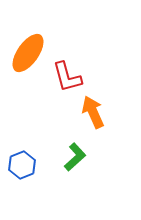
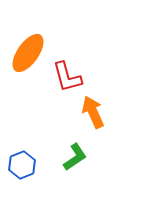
green L-shape: rotated 8 degrees clockwise
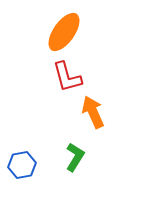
orange ellipse: moved 36 px right, 21 px up
green L-shape: rotated 24 degrees counterclockwise
blue hexagon: rotated 12 degrees clockwise
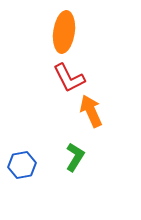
orange ellipse: rotated 27 degrees counterclockwise
red L-shape: moved 2 px right, 1 px down; rotated 12 degrees counterclockwise
orange arrow: moved 2 px left, 1 px up
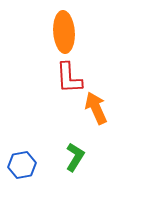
orange ellipse: rotated 12 degrees counterclockwise
red L-shape: rotated 24 degrees clockwise
orange arrow: moved 5 px right, 3 px up
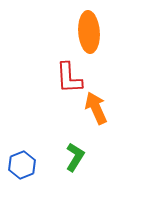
orange ellipse: moved 25 px right
blue hexagon: rotated 12 degrees counterclockwise
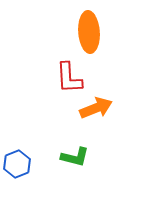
orange arrow: rotated 92 degrees clockwise
green L-shape: rotated 72 degrees clockwise
blue hexagon: moved 5 px left, 1 px up
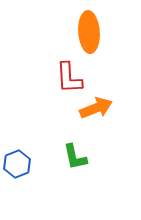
green L-shape: rotated 64 degrees clockwise
